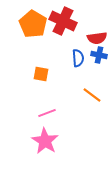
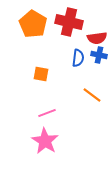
red cross: moved 6 px right, 1 px down; rotated 12 degrees counterclockwise
blue semicircle: rotated 12 degrees clockwise
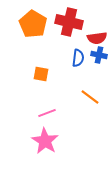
orange line: moved 2 px left, 2 px down
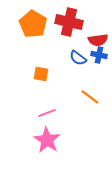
red semicircle: moved 1 px right, 2 px down
blue semicircle: rotated 120 degrees clockwise
pink star: moved 2 px right, 1 px up
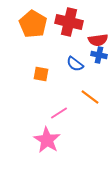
blue semicircle: moved 3 px left, 6 px down
pink line: moved 12 px right; rotated 12 degrees counterclockwise
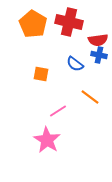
pink line: moved 1 px left, 2 px up
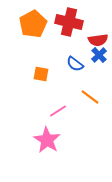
orange pentagon: rotated 12 degrees clockwise
blue cross: rotated 35 degrees clockwise
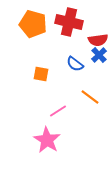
orange pentagon: rotated 28 degrees counterclockwise
